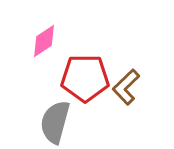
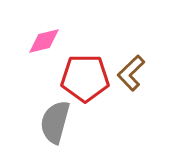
pink diamond: rotated 20 degrees clockwise
brown L-shape: moved 5 px right, 14 px up
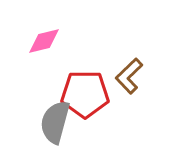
brown L-shape: moved 2 px left, 3 px down
red pentagon: moved 16 px down
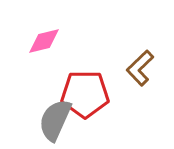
brown L-shape: moved 11 px right, 8 px up
gray semicircle: moved 2 px up; rotated 9 degrees clockwise
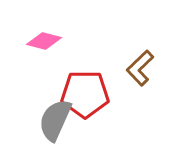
pink diamond: rotated 28 degrees clockwise
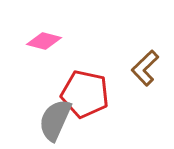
brown L-shape: moved 5 px right
red pentagon: rotated 12 degrees clockwise
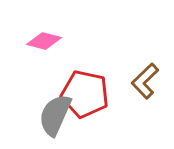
brown L-shape: moved 13 px down
gray semicircle: moved 5 px up
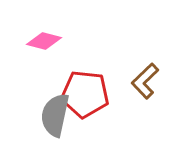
red pentagon: rotated 6 degrees counterclockwise
gray semicircle: rotated 12 degrees counterclockwise
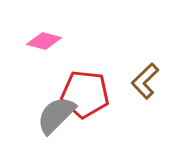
gray semicircle: moved 1 px right; rotated 33 degrees clockwise
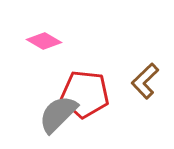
pink diamond: rotated 16 degrees clockwise
gray semicircle: moved 2 px right, 1 px up
